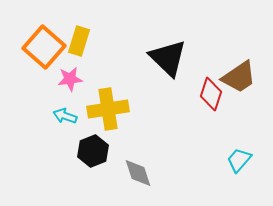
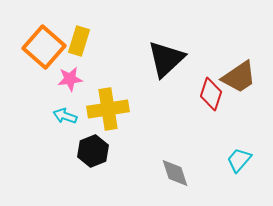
black triangle: moved 2 px left, 1 px down; rotated 33 degrees clockwise
gray diamond: moved 37 px right
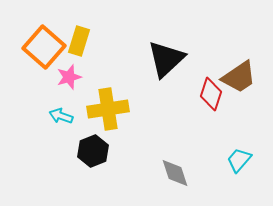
pink star: moved 1 px left, 2 px up; rotated 10 degrees counterclockwise
cyan arrow: moved 4 px left
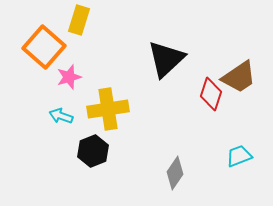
yellow rectangle: moved 21 px up
cyan trapezoid: moved 4 px up; rotated 28 degrees clockwise
gray diamond: rotated 52 degrees clockwise
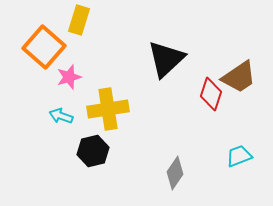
black hexagon: rotated 8 degrees clockwise
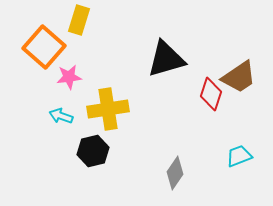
black triangle: rotated 27 degrees clockwise
pink star: rotated 10 degrees clockwise
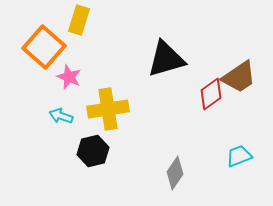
pink star: rotated 30 degrees clockwise
red diamond: rotated 36 degrees clockwise
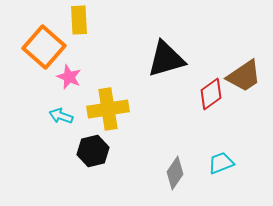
yellow rectangle: rotated 20 degrees counterclockwise
brown trapezoid: moved 5 px right, 1 px up
cyan trapezoid: moved 18 px left, 7 px down
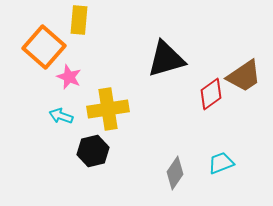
yellow rectangle: rotated 8 degrees clockwise
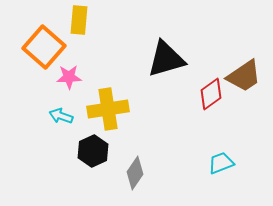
pink star: rotated 25 degrees counterclockwise
black hexagon: rotated 12 degrees counterclockwise
gray diamond: moved 40 px left
